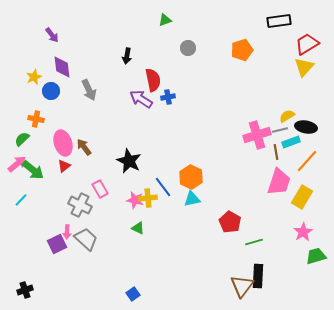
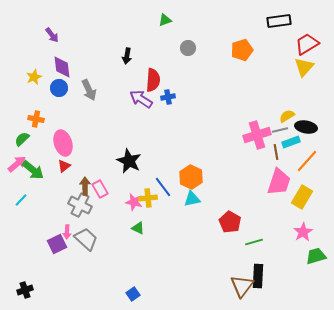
red semicircle at (153, 80): rotated 15 degrees clockwise
blue circle at (51, 91): moved 8 px right, 3 px up
brown arrow at (84, 147): moved 1 px right, 39 px down; rotated 36 degrees clockwise
pink star at (135, 200): moved 1 px left, 2 px down
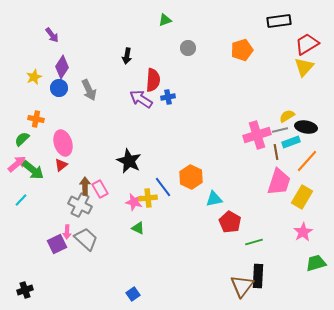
purple diamond at (62, 67): rotated 40 degrees clockwise
red triangle at (64, 166): moved 3 px left, 1 px up
cyan triangle at (192, 199): moved 22 px right
green trapezoid at (316, 256): moved 7 px down
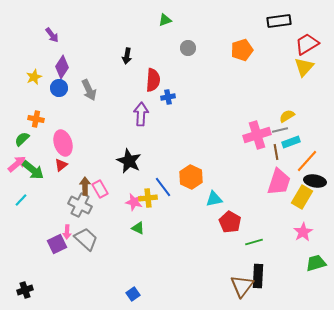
purple arrow at (141, 99): moved 15 px down; rotated 60 degrees clockwise
black ellipse at (306, 127): moved 9 px right, 54 px down
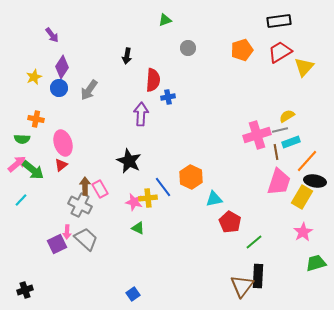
red trapezoid at (307, 44): moved 27 px left, 8 px down
gray arrow at (89, 90): rotated 60 degrees clockwise
green semicircle at (22, 139): rotated 133 degrees counterclockwise
green line at (254, 242): rotated 24 degrees counterclockwise
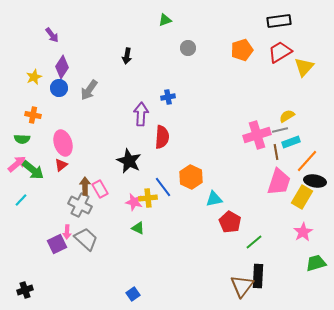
red semicircle at (153, 80): moved 9 px right, 57 px down
orange cross at (36, 119): moved 3 px left, 4 px up
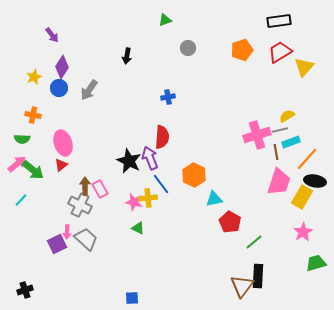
purple arrow at (141, 114): moved 9 px right, 44 px down; rotated 25 degrees counterclockwise
orange line at (307, 161): moved 2 px up
orange hexagon at (191, 177): moved 3 px right, 2 px up
blue line at (163, 187): moved 2 px left, 3 px up
blue square at (133, 294): moved 1 px left, 4 px down; rotated 32 degrees clockwise
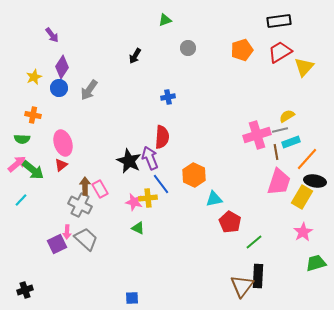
black arrow at (127, 56): moved 8 px right; rotated 21 degrees clockwise
